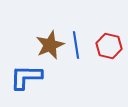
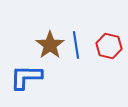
brown star: rotated 12 degrees counterclockwise
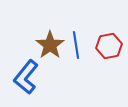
red hexagon: rotated 25 degrees counterclockwise
blue L-shape: rotated 52 degrees counterclockwise
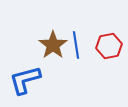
brown star: moved 3 px right
blue L-shape: moved 1 px left, 3 px down; rotated 36 degrees clockwise
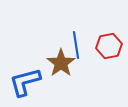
brown star: moved 8 px right, 18 px down
blue L-shape: moved 2 px down
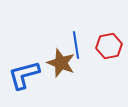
brown star: rotated 16 degrees counterclockwise
blue L-shape: moved 1 px left, 7 px up
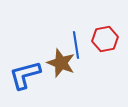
red hexagon: moved 4 px left, 7 px up
blue L-shape: moved 1 px right
